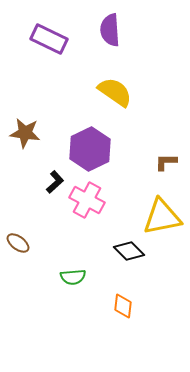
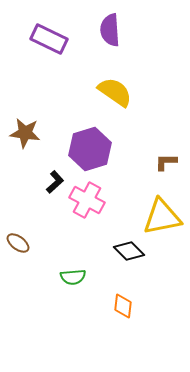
purple hexagon: rotated 9 degrees clockwise
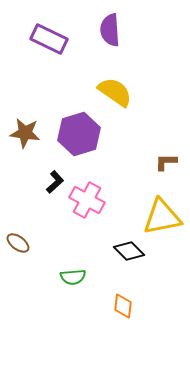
purple hexagon: moved 11 px left, 15 px up
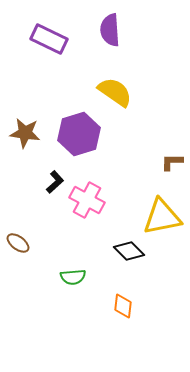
brown L-shape: moved 6 px right
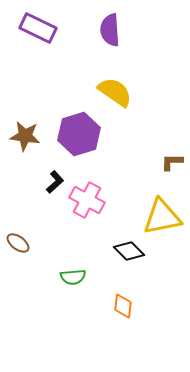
purple rectangle: moved 11 px left, 11 px up
brown star: moved 3 px down
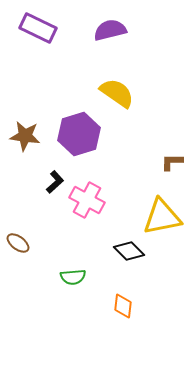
purple semicircle: rotated 80 degrees clockwise
yellow semicircle: moved 2 px right, 1 px down
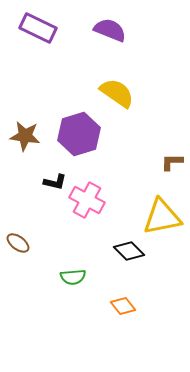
purple semicircle: rotated 36 degrees clockwise
black L-shape: rotated 55 degrees clockwise
orange diamond: rotated 45 degrees counterclockwise
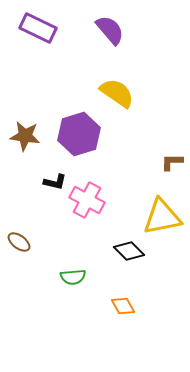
purple semicircle: rotated 28 degrees clockwise
brown ellipse: moved 1 px right, 1 px up
orange diamond: rotated 10 degrees clockwise
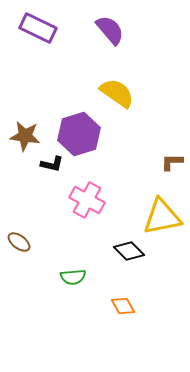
black L-shape: moved 3 px left, 18 px up
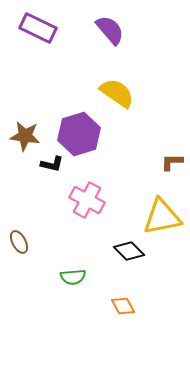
brown ellipse: rotated 25 degrees clockwise
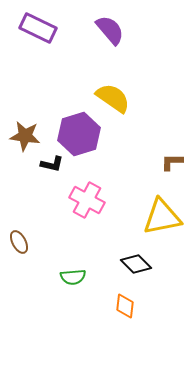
yellow semicircle: moved 4 px left, 5 px down
black diamond: moved 7 px right, 13 px down
orange diamond: moved 2 px right; rotated 35 degrees clockwise
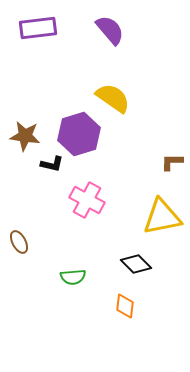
purple rectangle: rotated 33 degrees counterclockwise
